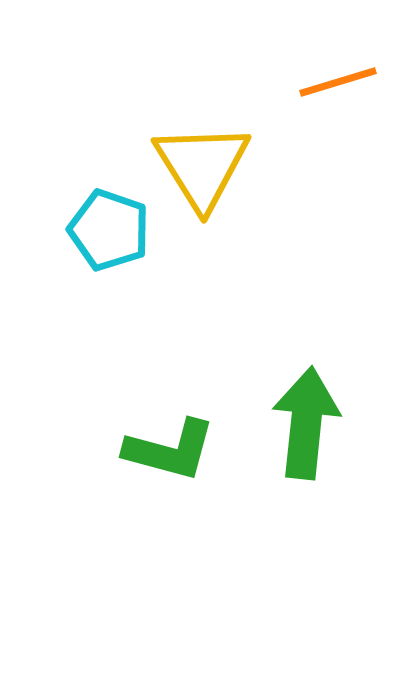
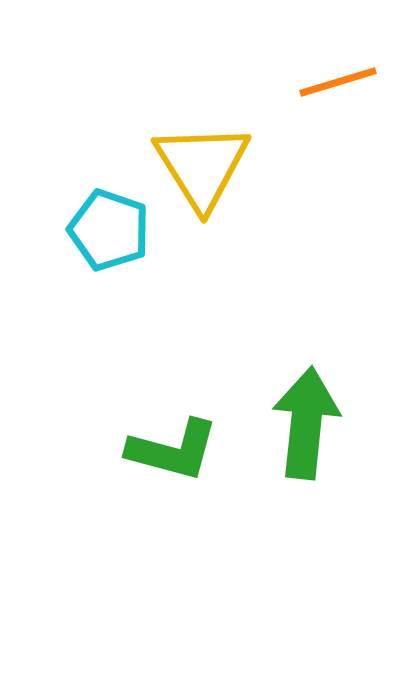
green L-shape: moved 3 px right
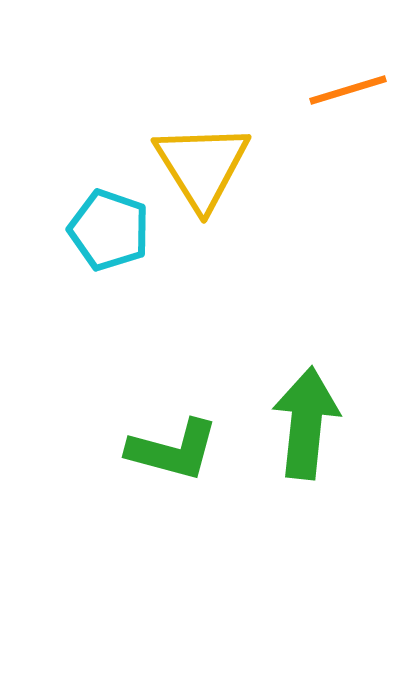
orange line: moved 10 px right, 8 px down
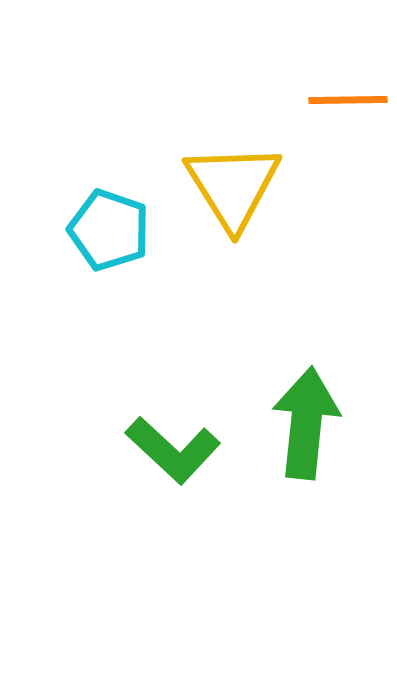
orange line: moved 10 px down; rotated 16 degrees clockwise
yellow triangle: moved 31 px right, 20 px down
green L-shape: rotated 28 degrees clockwise
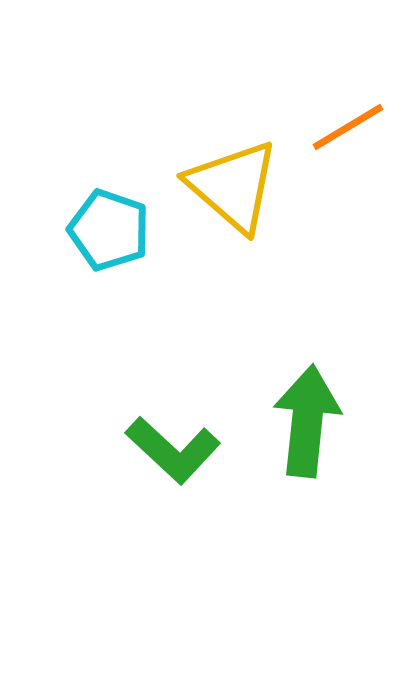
orange line: moved 27 px down; rotated 30 degrees counterclockwise
yellow triangle: rotated 17 degrees counterclockwise
green arrow: moved 1 px right, 2 px up
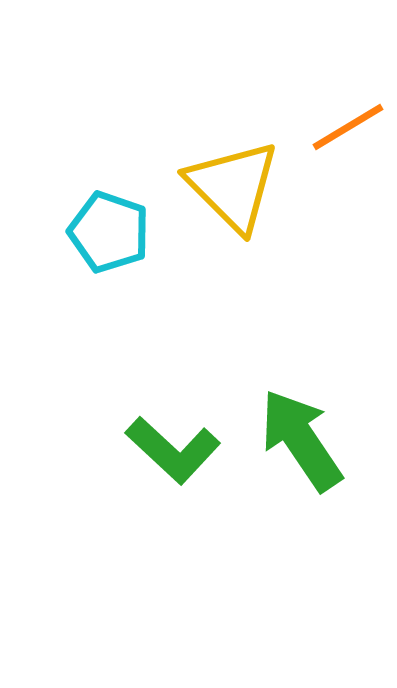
yellow triangle: rotated 4 degrees clockwise
cyan pentagon: moved 2 px down
green arrow: moved 6 px left, 19 px down; rotated 40 degrees counterclockwise
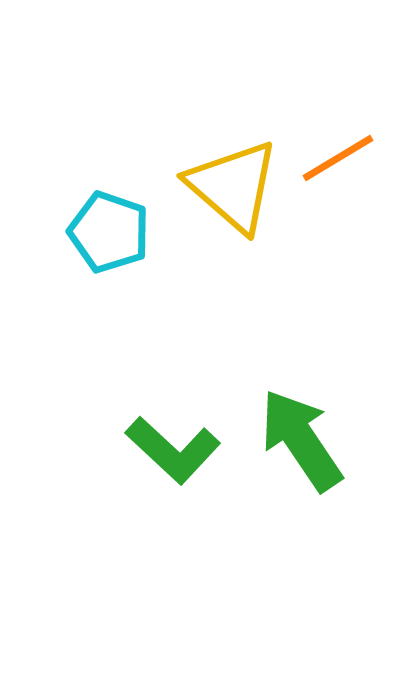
orange line: moved 10 px left, 31 px down
yellow triangle: rotated 4 degrees counterclockwise
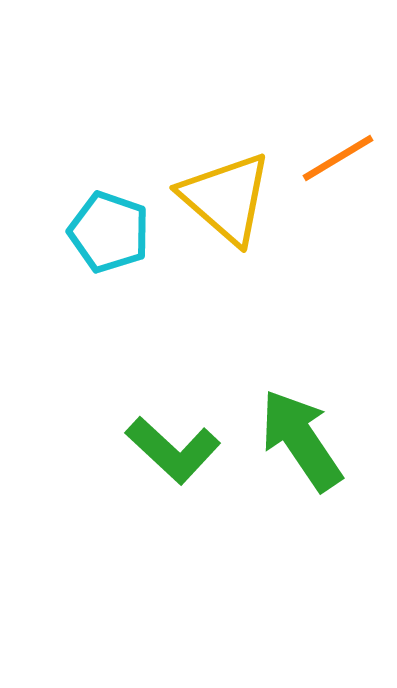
yellow triangle: moved 7 px left, 12 px down
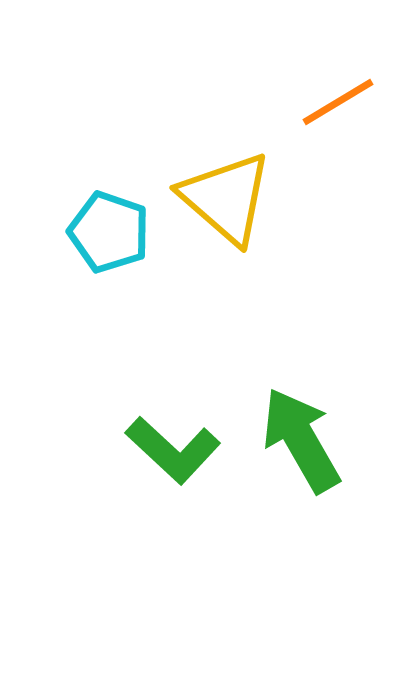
orange line: moved 56 px up
green arrow: rotated 4 degrees clockwise
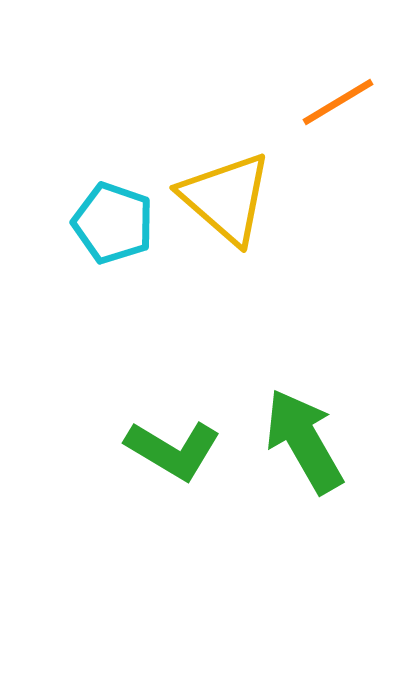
cyan pentagon: moved 4 px right, 9 px up
green arrow: moved 3 px right, 1 px down
green L-shape: rotated 12 degrees counterclockwise
